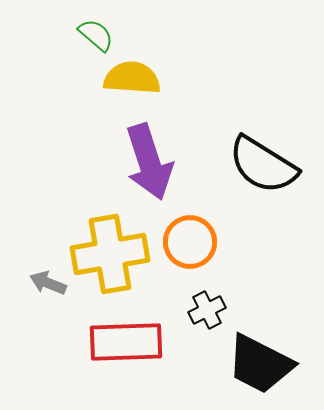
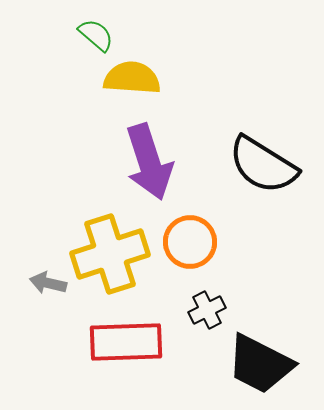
yellow cross: rotated 8 degrees counterclockwise
gray arrow: rotated 9 degrees counterclockwise
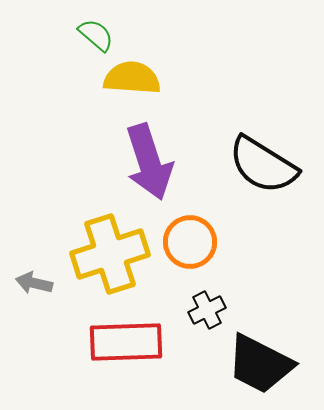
gray arrow: moved 14 px left
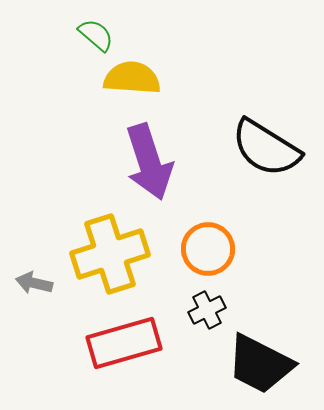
black semicircle: moved 3 px right, 17 px up
orange circle: moved 18 px right, 7 px down
red rectangle: moved 2 px left, 1 px down; rotated 14 degrees counterclockwise
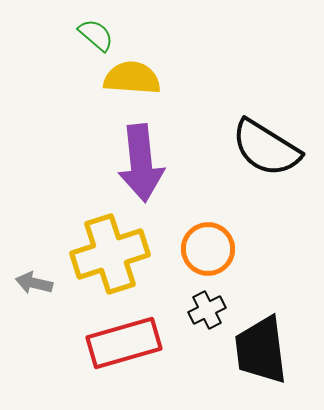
purple arrow: moved 8 px left, 1 px down; rotated 12 degrees clockwise
black trapezoid: moved 1 px right, 14 px up; rotated 56 degrees clockwise
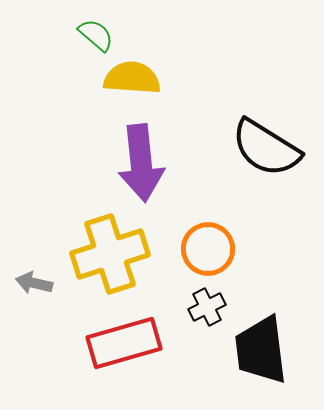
black cross: moved 3 px up
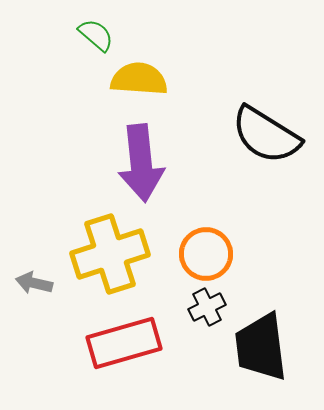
yellow semicircle: moved 7 px right, 1 px down
black semicircle: moved 13 px up
orange circle: moved 2 px left, 5 px down
black trapezoid: moved 3 px up
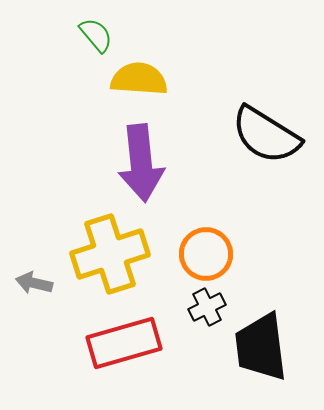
green semicircle: rotated 9 degrees clockwise
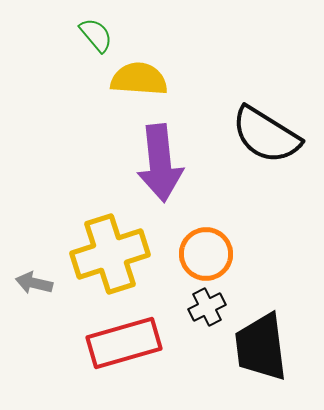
purple arrow: moved 19 px right
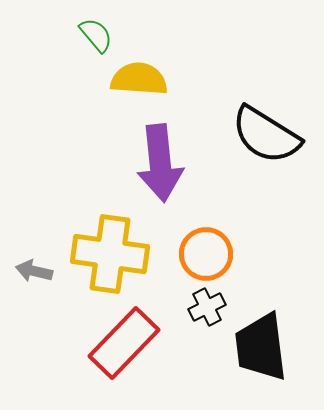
yellow cross: rotated 26 degrees clockwise
gray arrow: moved 12 px up
red rectangle: rotated 30 degrees counterclockwise
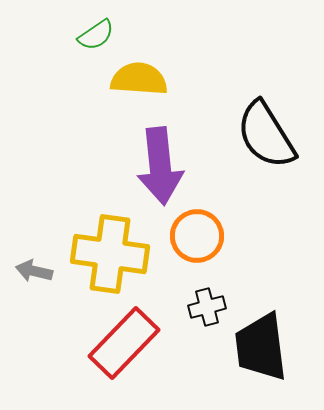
green semicircle: rotated 96 degrees clockwise
black semicircle: rotated 26 degrees clockwise
purple arrow: moved 3 px down
orange circle: moved 9 px left, 18 px up
black cross: rotated 12 degrees clockwise
